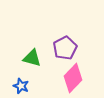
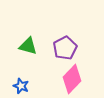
green triangle: moved 4 px left, 12 px up
pink diamond: moved 1 px left, 1 px down
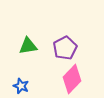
green triangle: rotated 24 degrees counterclockwise
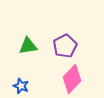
purple pentagon: moved 2 px up
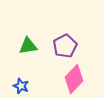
pink diamond: moved 2 px right
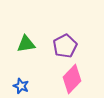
green triangle: moved 2 px left, 2 px up
pink diamond: moved 2 px left
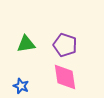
purple pentagon: moved 1 px up; rotated 25 degrees counterclockwise
pink diamond: moved 7 px left, 2 px up; rotated 52 degrees counterclockwise
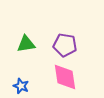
purple pentagon: rotated 10 degrees counterclockwise
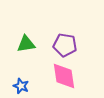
pink diamond: moved 1 px left, 1 px up
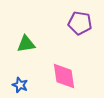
purple pentagon: moved 15 px right, 22 px up
blue star: moved 1 px left, 1 px up
